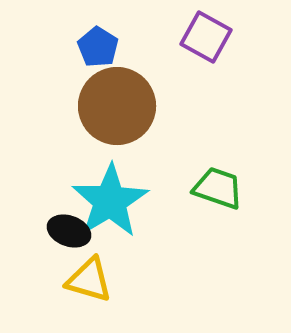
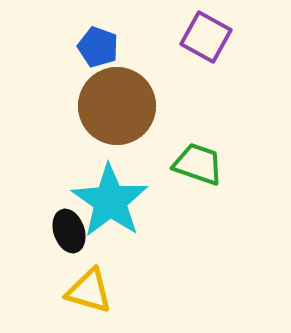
blue pentagon: rotated 12 degrees counterclockwise
green trapezoid: moved 20 px left, 24 px up
cyan star: rotated 6 degrees counterclockwise
black ellipse: rotated 51 degrees clockwise
yellow triangle: moved 11 px down
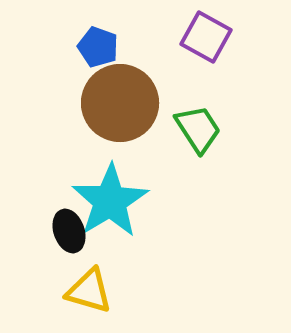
brown circle: moved 3 px right, 3 px up
green trapezoid: moved 35 px up; rotated 38 degrees clockwise
cyan star: rotated 6 degrees clockwise
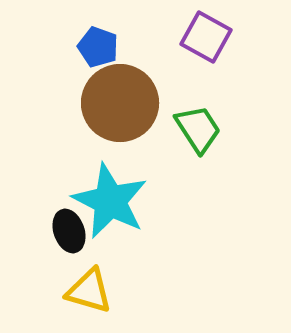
cyan star: rotated 14 degrees counterclockwise
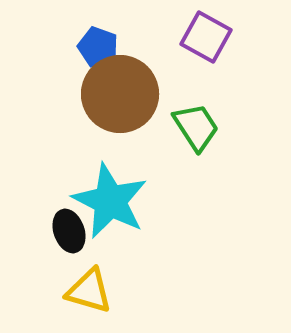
brown circle: moved 9 px up
green trapezoid: moved 2 px left, 2 px up
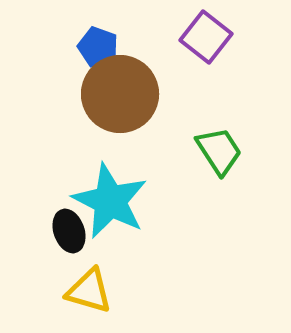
purple square: rotated 9 degrees clockwise
green trapezoid: moved 23 px right, 24 px down
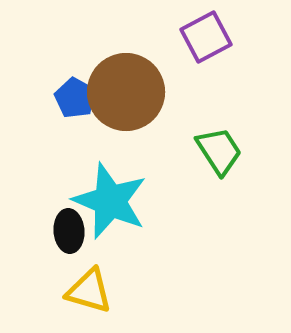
purple square: rotated 24 degrees clockwise
blue pentagon: moved 23 px left, 51 px down; rotated 9 degrees clockwise
brown circle: moved 6 px right, 2 px up
cyan star: rotated 4 degrees counterclockwise
black ellipse: rotated 15 degrees clockwise
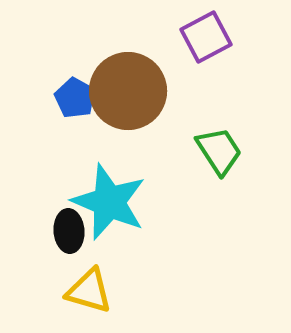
brown circle: moved 2 px right, 1 px up
cyan star: moved 1 px left, 1 px down
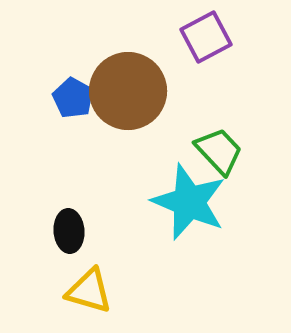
blue pentagon: moved 2 px left
green trapezoid: rotated 10 degrees counterclockwise
cyan star: moved 80 px right
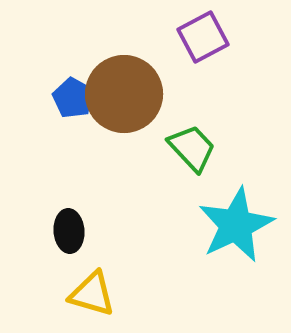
purple square: moved 3 px left
brown circle: moved 4 px left, 3 px down
green trapezoid: moved 27 px left, 3 px up
cyan star: moved 47 px right, 23 px down; rotated 24 degrees clockwise
yellow triangle: moved 3 px right, 3 px down
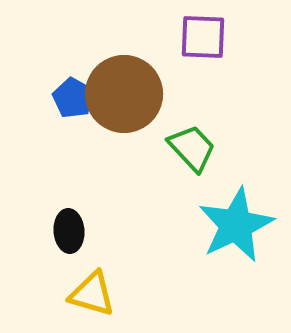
purple square: rotated 30 degrees clockwise
